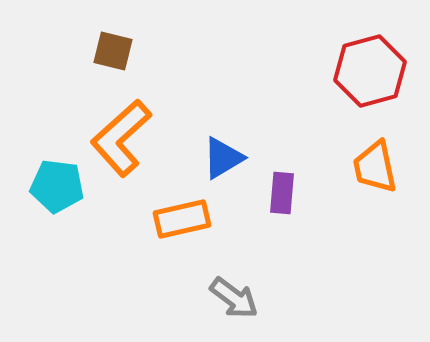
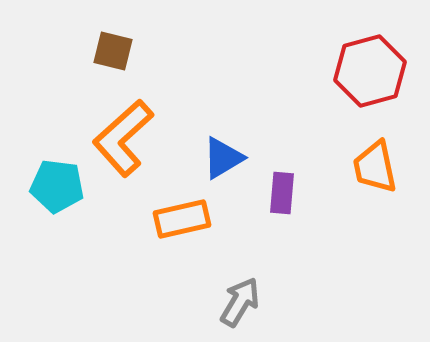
orange L-shape: moved 2 px right
gray arrow: moved 6 px right, 4 px down; rotated 96 degrees counterclockwise
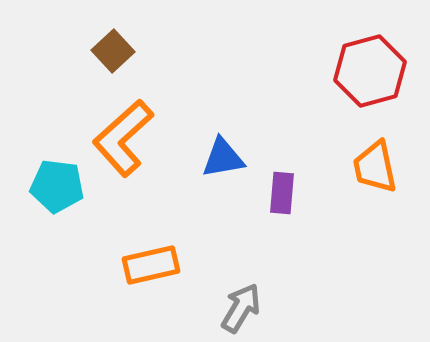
brown square: rotated 33 degrees clockwise
blue triangle: rotated 21 degrees clockwise
orange rectangle: moved 31 px left, 46 px down
gray arrow: moved 1 px right, 6 px down
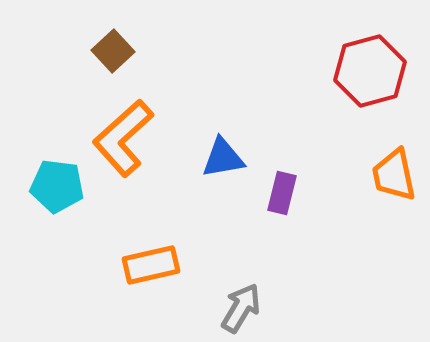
orange trapezoid: moved 19 px right, 8 px down
purple rectangle: rotated 9 degrees clockwise
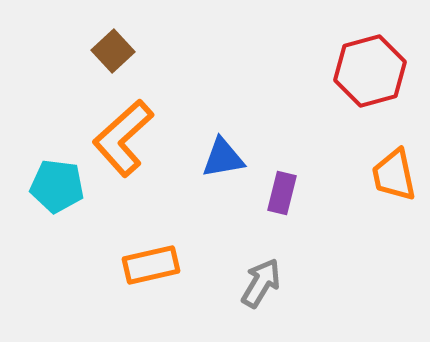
gray arrow: moved 20 px right, 25 px up
